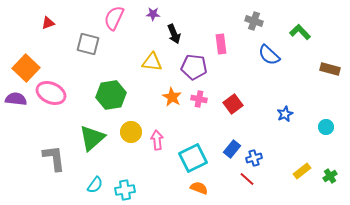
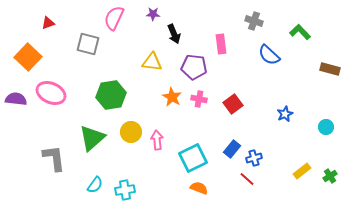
orange square: moved 2 px right, 11 px up
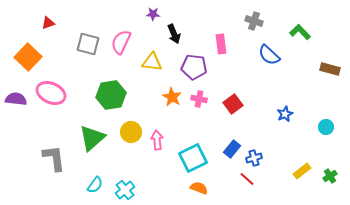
pink semicircle: moved 7 px right, 24 px down
cyan cross: rotated 30 degrees counterclockwise
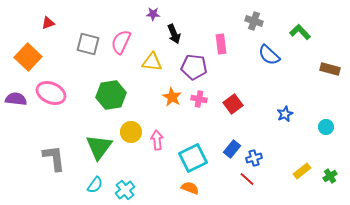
green triangle: moved 7 px right, 9 px down; rotated 12 degrees counterclockwise
orange semicircle: moved 9 px left
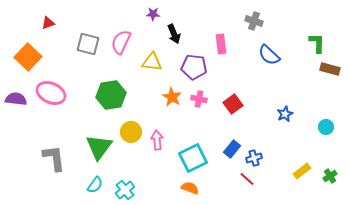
green L-shape: moved 17 px right, 11 px down; rotated 45 degrees clockwise
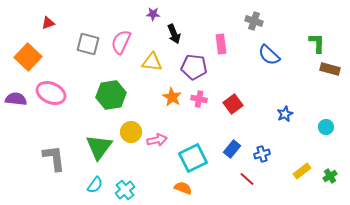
pink arrow: rotated 84 degrees clockwise
blue cross: moved 8 px right, 4 px up
orange semicircle: moved 7 px left
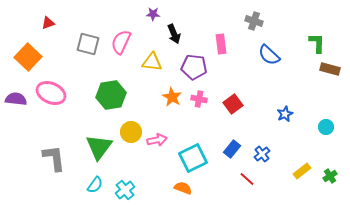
blue cross: rotated 21 degrees counterclockwise
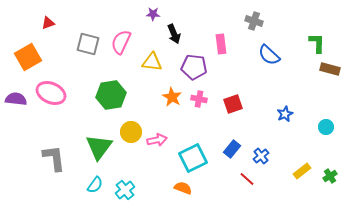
orange square: rotated 16 degrees clockwise
red square: rotated 18 degrees clockwise
blue cross: moved 1 px left, 2 px down
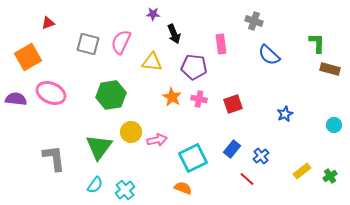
cyan circle: moved 8 px right, 2 px up
